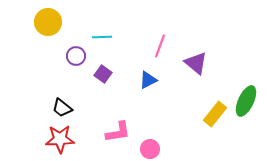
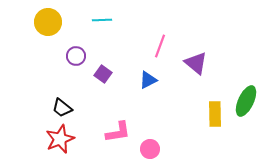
cyan line: moved 17 px up
yellow rectangle: rotated 40 degrees counterclockwise
red star: rotated 20 degrees counterclockwise
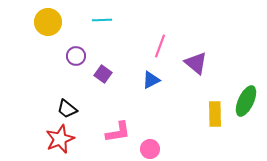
blue triangle: moved 3 px right
black trapezoid: moved 5 px right, 1 px down
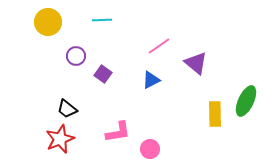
pink line: moved 1 px left; rotated 35 degrees clockwise
